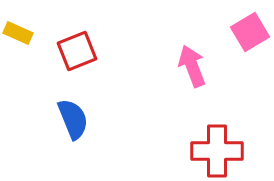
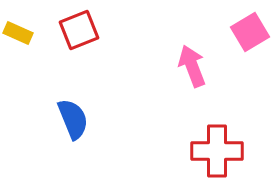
red square: moved 2 px right, 21 px up
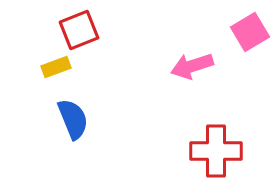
yellow rectangle: moved 38 px right, 34 px down; rotated 44 degrees counterclockwise
pink arrow: rotated 87 degrees counterclockwise
red cross: moved 1 px left
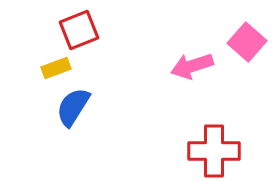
pink square: moved 3 px left, 10 px down; rotated 18 degrees counterclockwise
yellow rectangle: moved 1 px down
blue semicircle: moved 12 px up; rotated 126 degrees counterclockwise
red cross: moved 2 px left
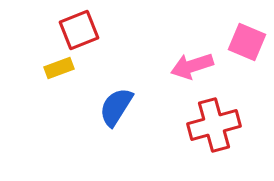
pink square: rotated 18 degrees counterclockwise
yellow rectangle: moved 3 px right
blue semicircle: moved 43 px right
red cross: moved 26 px up; rotated 15 degrees counterclockwise
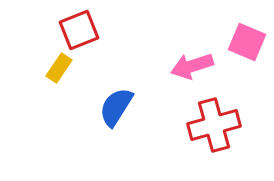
yellow rectangle: rotated 36 degrees counterclockwise
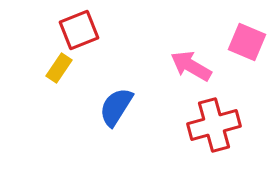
pink arrow: moved 1 px left; rotated 48 degrees clockwise
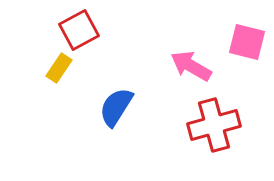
red square: rotated 6 degrees counterclockwise
pink square: rotated 9 degrees counterclockwise
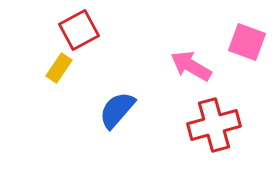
pink square: rotated 6 degrees clockwise
blue semicircle: moved 1 px right, 3 px down; rotated 9 degrees clockwise
